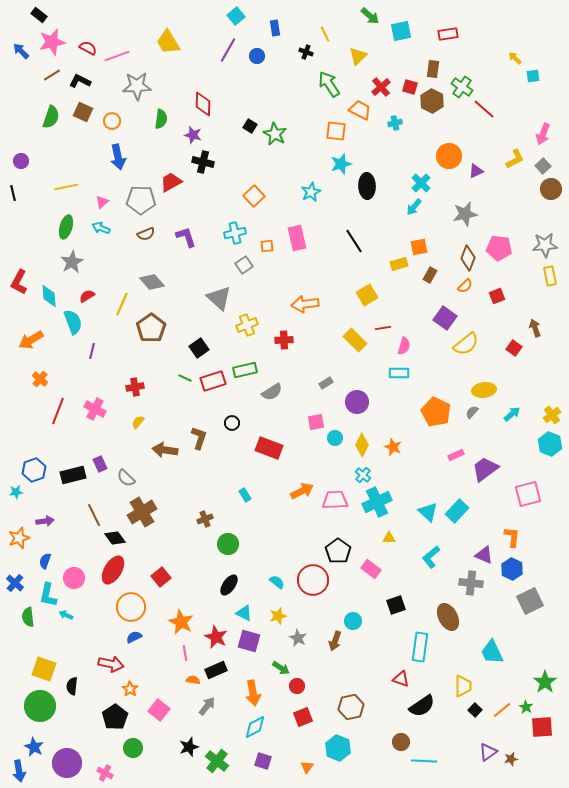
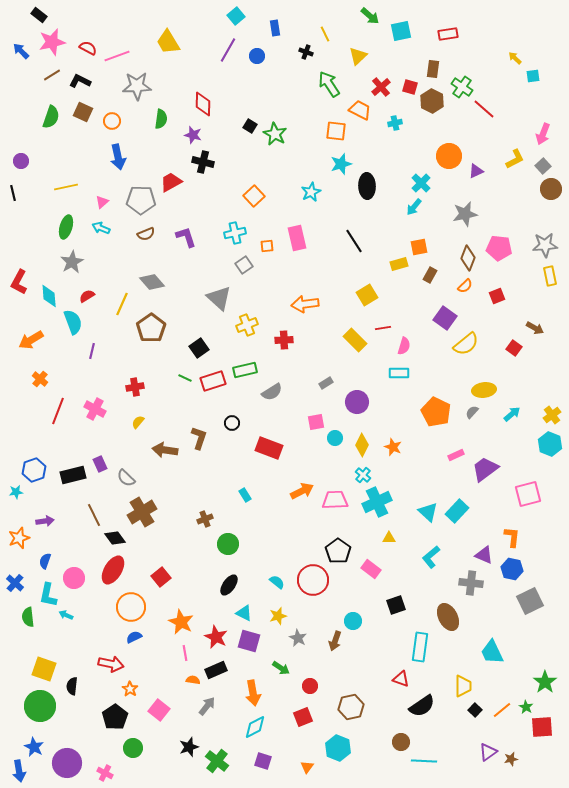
brown arrow at (535, 328): rotated 138 degrees clockwise
blue hexagon at (512, 569): rotated 15 degrees counterclockwise
red circle at (297, 686): moved 13 px right
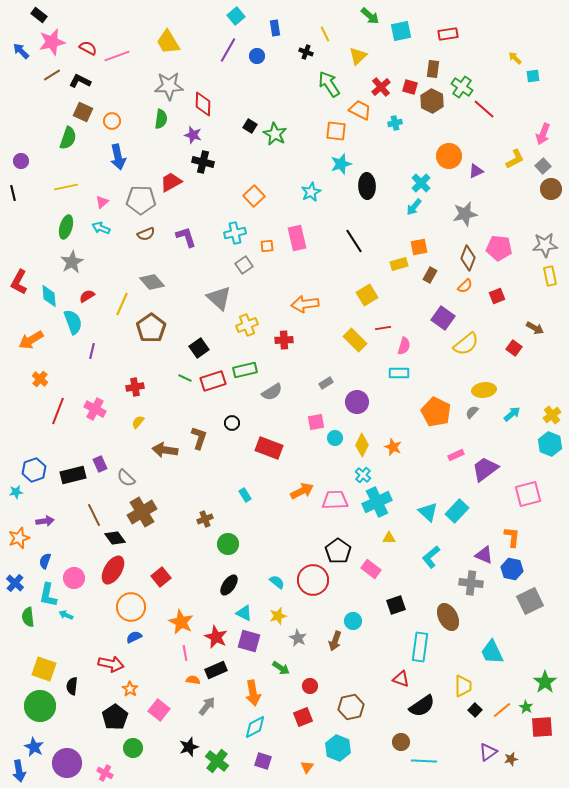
gray star at (137, 86): moved 32 px right
green semicircle at (51, 117): moved 17 px right, 21 px down
purple square at (445, 318): moved 2 px left
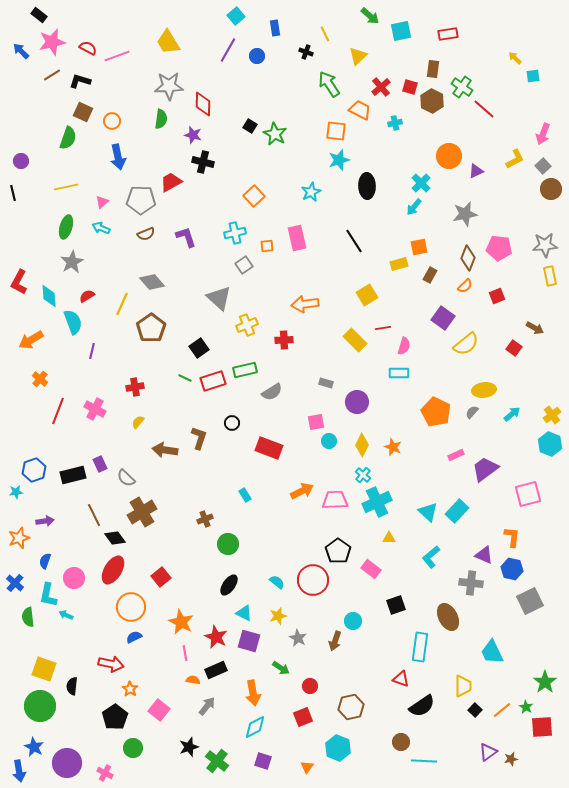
black L-shape at (80, 81): rotated 10 degrees counterclockwise
cyan star at (341, 164): moved 2 px left, 4 px up
gray rectangle at (326, 383): rotated 48 degrees clockwise
cyan circle at (335, 438): moved 6 px left, 3 px down
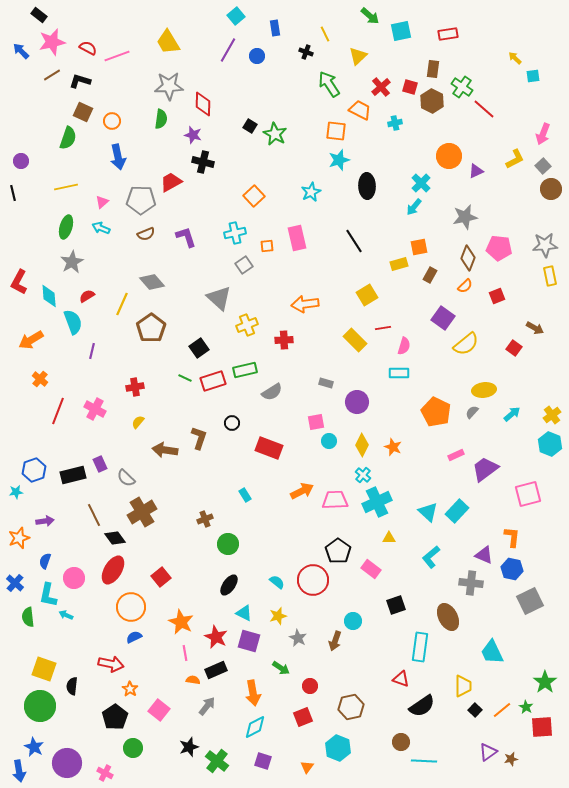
gray star at (465, 214): moved 3 px down
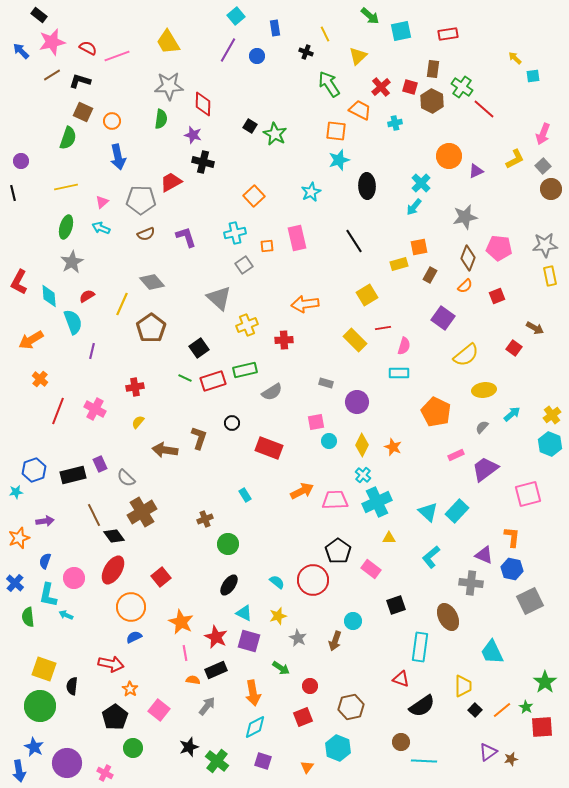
yellow semicircle at (466, 344): moved 11 px down
gray semicircle at (472, 412): moved 10 px right, 15 px down
black diamond at (115, 538): moved 1 px left, 2 px up
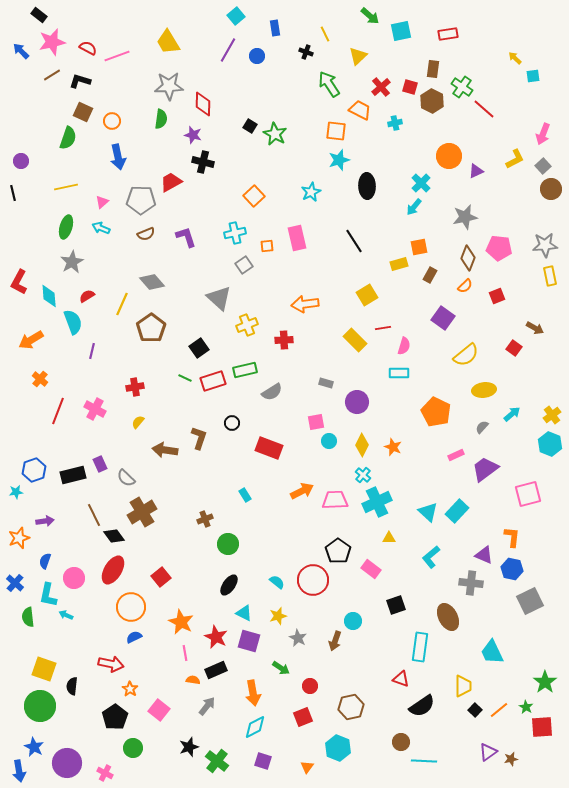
orange line at (502, 710): moved 3 px left
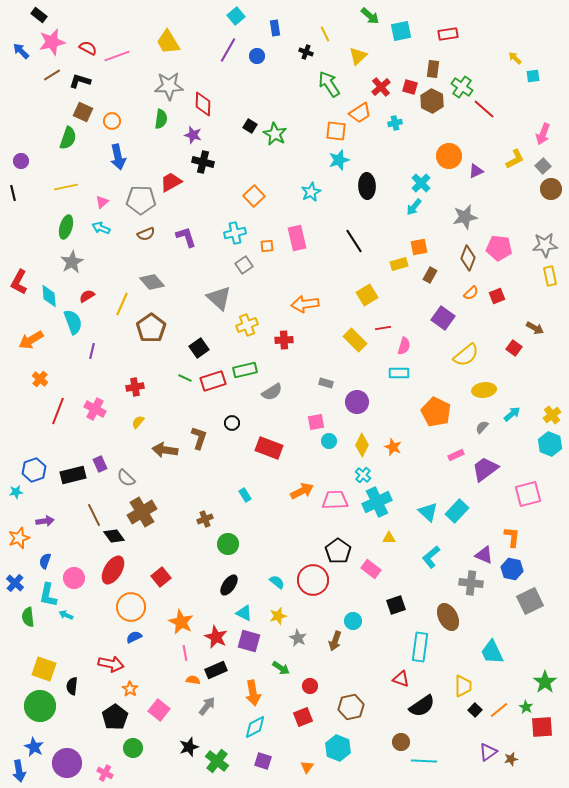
orange trapezoid at (360, 110): moved 3 px down; rotated 120 degrees clockwise
orange semicircle at (465, 286): moved 6 px right, 7 px down
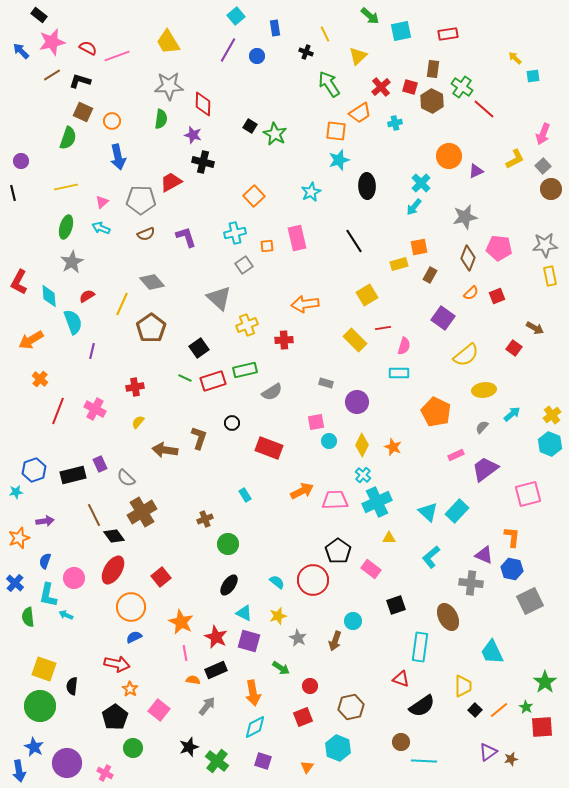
red arrow at (111, 664): moved 6 px right
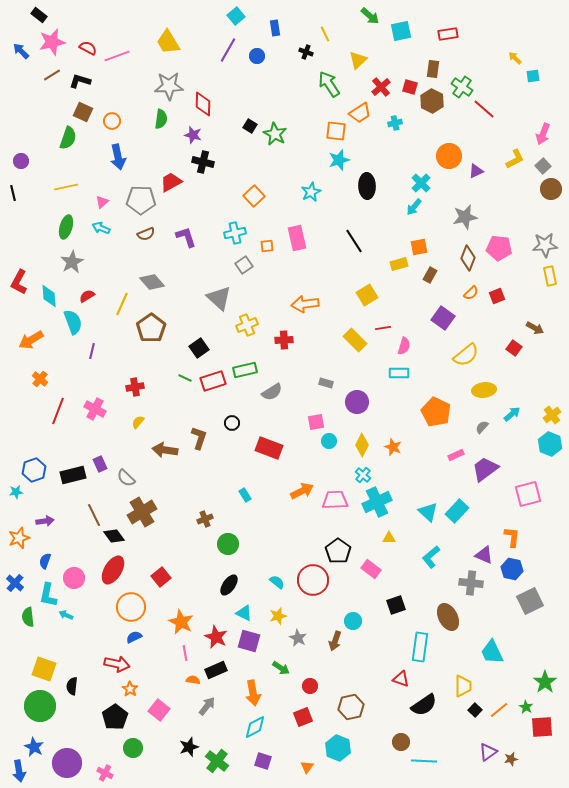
yellow triangle at (358, 56): moved 4 px down
black semicircle at (422, 706): moved 2 px right, 1 px up
